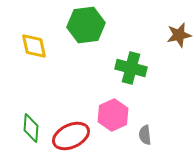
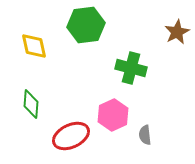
brown star: moved 2 px left, 3 px up; rotated 15 degrees counterclockwise
green diamond: moved 24 px up
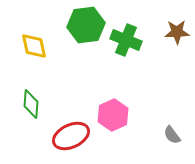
brown star: rotated 25 degrees clockwise
green cross: moved 5 px left, 28 px up; rotated 8 degrees clockwise
gray semicircle: moved 27 px right; rotated 30 degrees counterclockwise
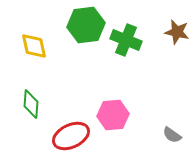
brown star: rotated 15 degrees clockwise
pink hexagon: rotated 20 degrees clockwise
gray semicircle: rotated 18 degrees counterclockwise
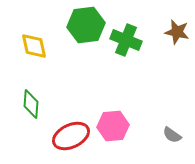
pink hexagon: moved 11 px down
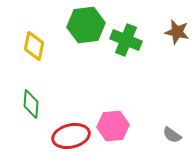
yellow diamond: rotated 24 degrees clockwise
red ellipse: rotated 12 degrees clockwise
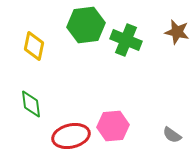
green diamond: rotated 12 degrees counterclockwise
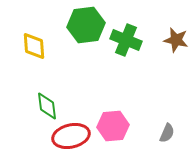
brown star: moved 1 px left, 8 px down
yellow diamond: rotated 16 degrees counterclockwise
green diamond: moved 16 px right, 2 px down
gray semicircle: moved 5 px left, 2 px up; rotated 102 degrees counterclockwise
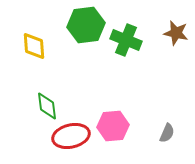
brown star: moved 7 px up
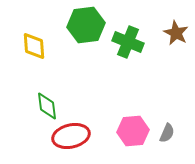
brown star: rotated 15 degrees clockwise
green cross: moved 2 px right, 2 px down
pink hexagon: moved 20 px right, 5 px down
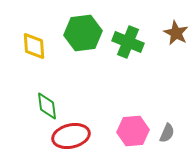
green hexagon: moved 3 px left, 8 px down
